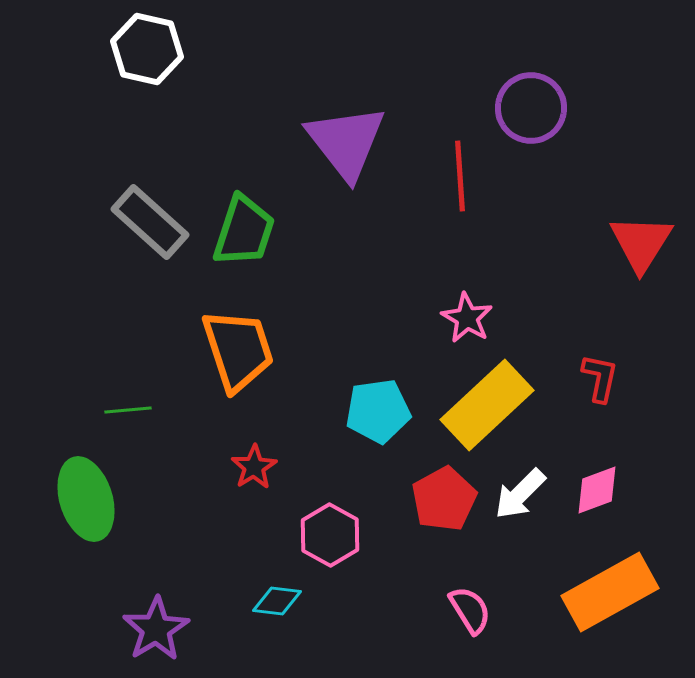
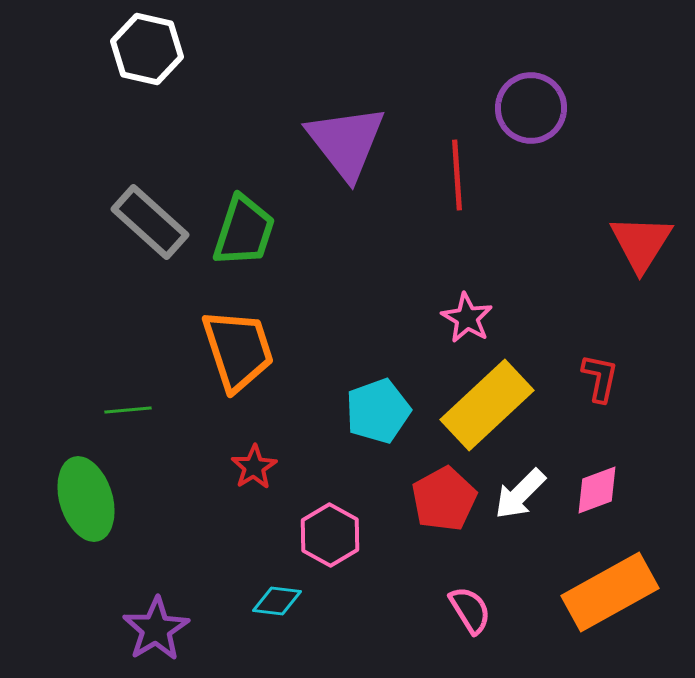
red line: moved 3 px left, 1 px up
cyan pentagon: rotated 12 degrees counterclockwise
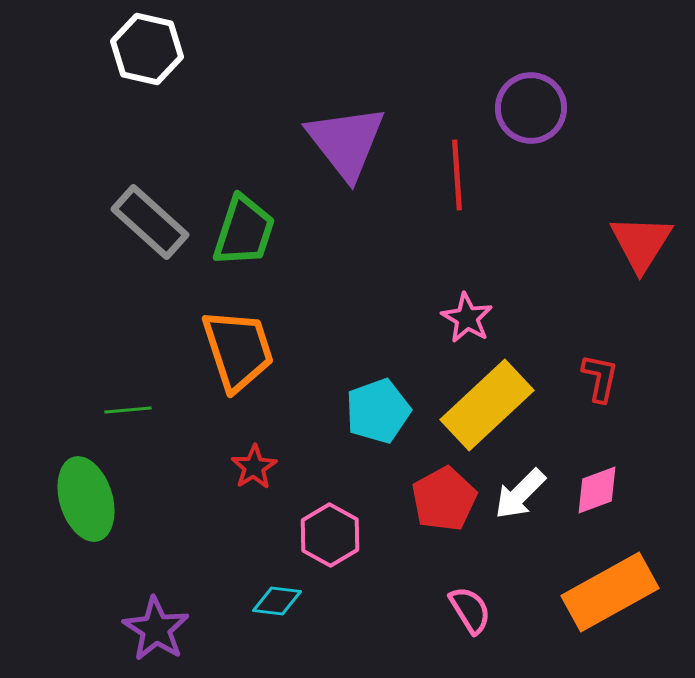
purple star: rotated 8 degrees counterclockwise
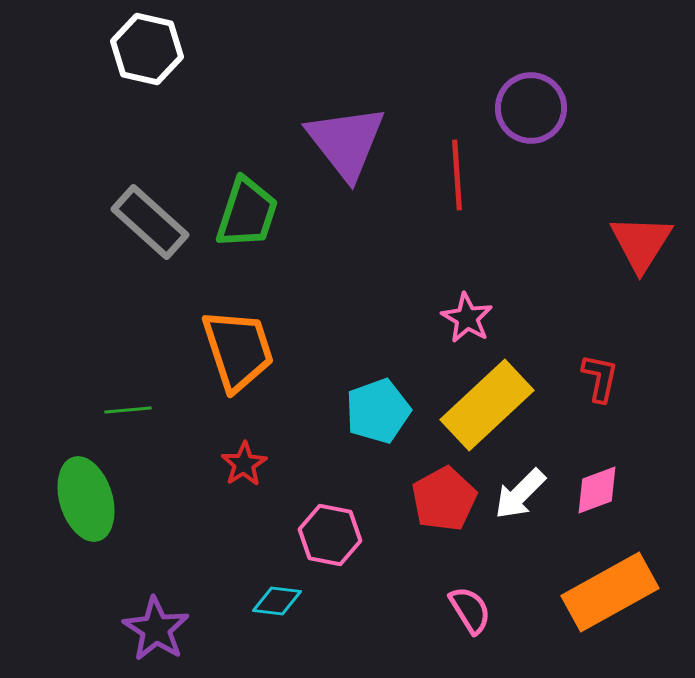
green trapezoid: moved 3 px right, 18 px up
red star: moved 10 px left, 3 px up
pink hexagon: rotated 18 degrees counterclockwise
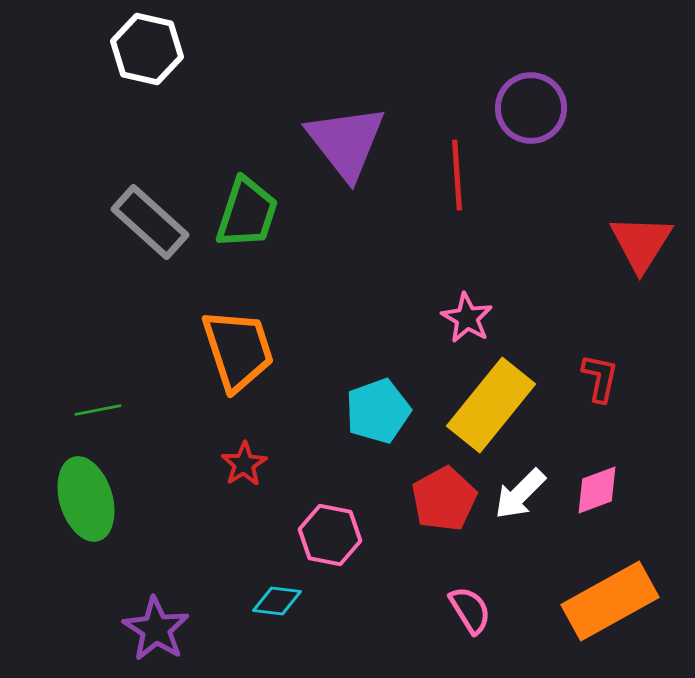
yellow rectangle: moved 4 px right; rotated 8 degrees counterclockwise
green line: moved 30 px left; rotated 6 degrees counterclockwise
orange rectangle: moved 9 px down
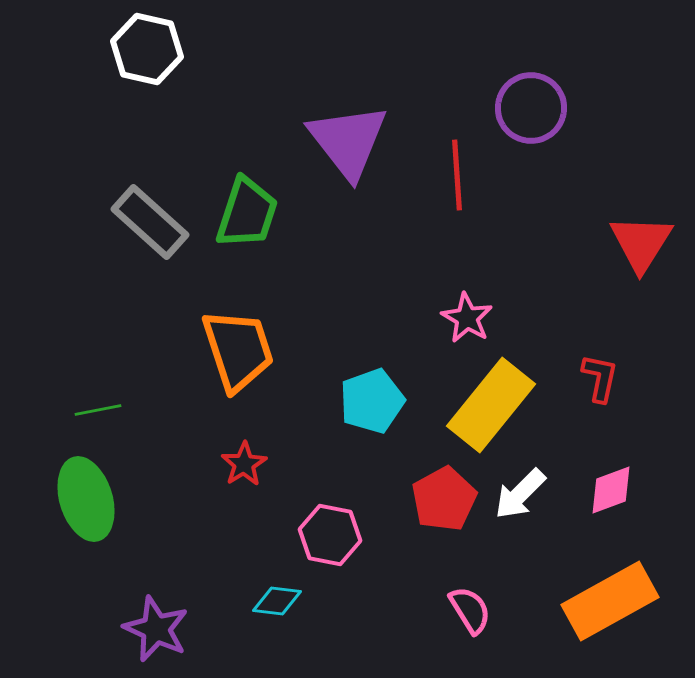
purple triangle: moved 2 px right, 1 px up
cyan pentagon: moved 6 px left, 10 px up
pink diamond: moved 14 px right
purple star: rotated 8 degrees counterclockwise
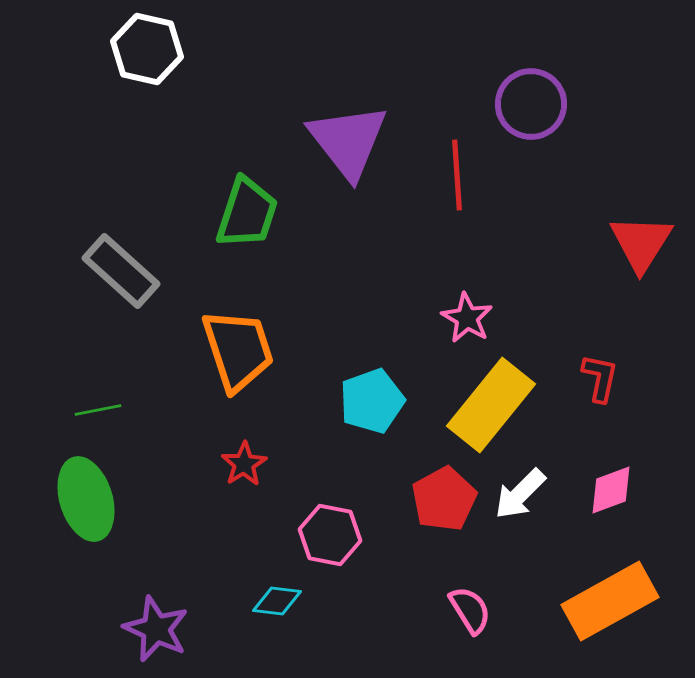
purple circle: moved 4 px up
gray rectangle: moved 29 px left, 49 px down
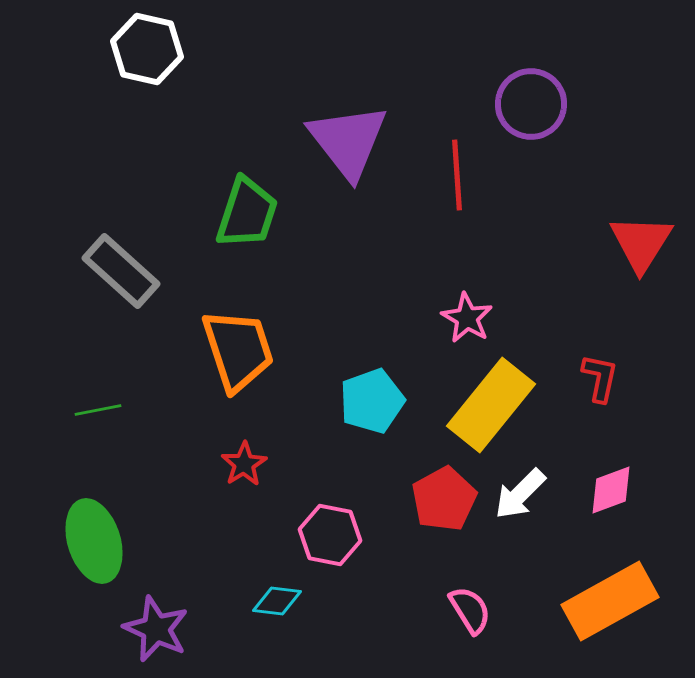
green ellipse: moved 8 px right, 42 px down
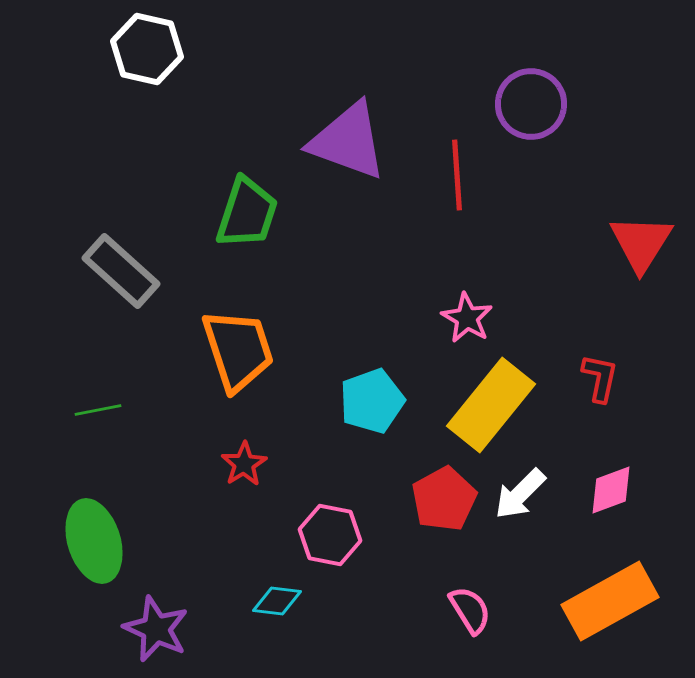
purple triangle: rotated 32 degrees counterclockwise
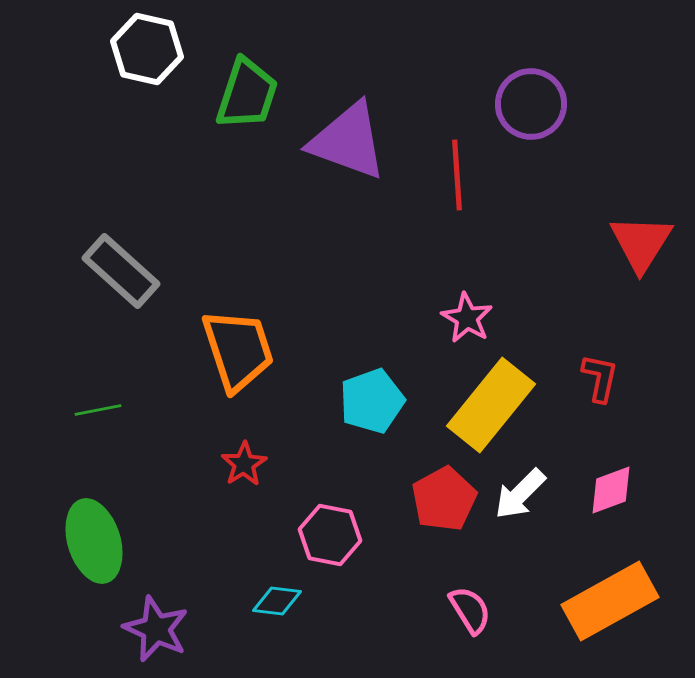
green trapezoid: moved 119 px up
